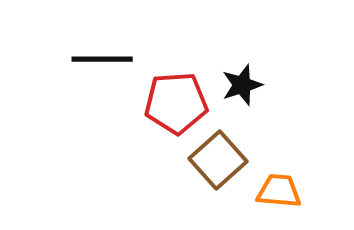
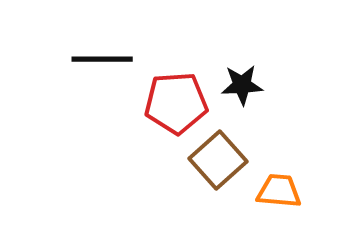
black star: rotated 15 degrees clockwise
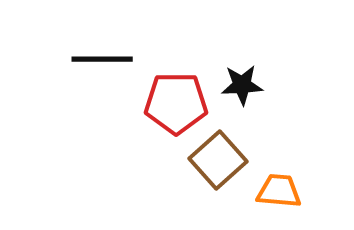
red pentagon: rotated 4 degrees clockwise
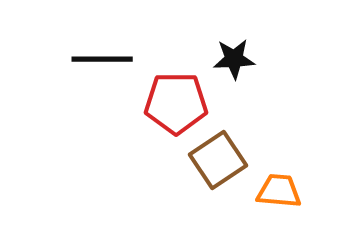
black star: moved 8 px left, 26 px up
brown square: rotated 8 degrees clockwise
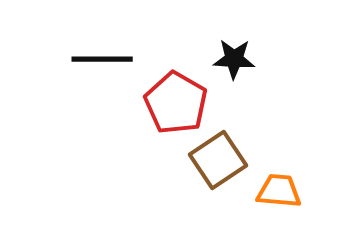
black star: rotated 6 degrees clockwise
red pentagon: rotated 30 degrees clockwise
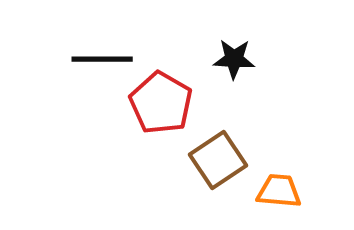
red pentagon: moved 15 px left
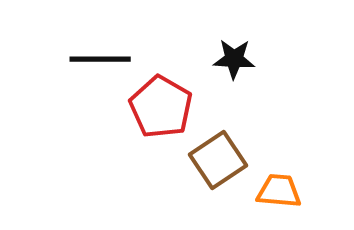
black line: moved 2 px left
red pentagon: moved 4 px down
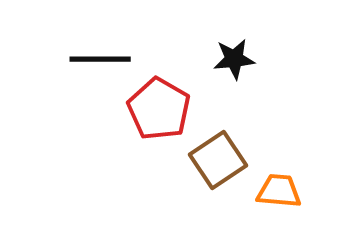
black star: rotated 9 degrees counterclockwise
red pentagon: moved 2 px left, 2 px down
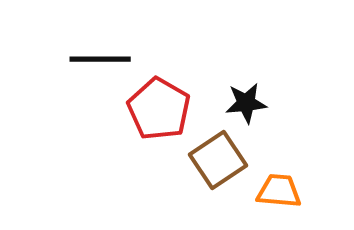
black star: moved 12 px right, 44 px down
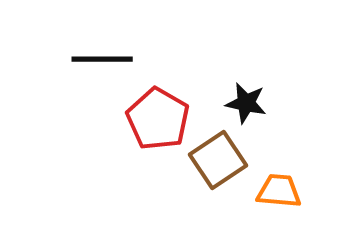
black line: moved 2 px right
black star: rotated 18 degrees clockwise
red pentagon: moved 1 px left, 10 px down
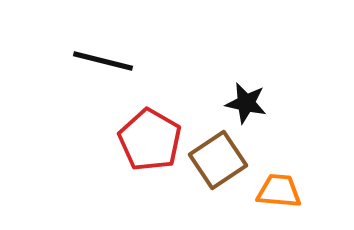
black line: moved 1 px right, 2 px down; rotated 14 degrees clockwise
red pentagon: moved 8 px left, 21 px down
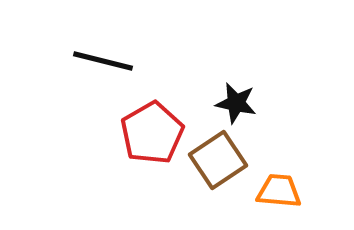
black star: moved 10 px left
red pentagon: moved 2 px right, 7 px up; rotated 12 degrees clockwise
